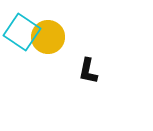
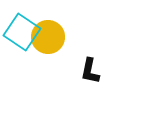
black L-shape: moved 2 px right
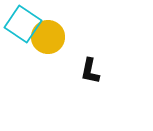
cyan square: moved 1 px right, 8 px up
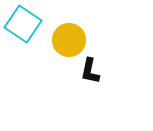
yellow circle: moved 21 px right, 3 px down
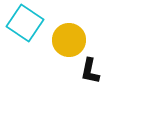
cyan square: moved 2 px right, 1 px up
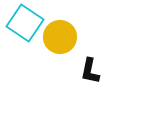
yellow circle: moved 9 px left, 3 px up
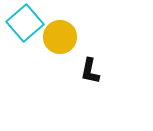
cyan square: rotated 15 degrees clockwise
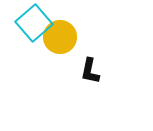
cyan square: moved 9 px right
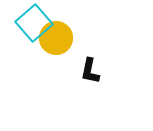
yellow circle: moved 4 px left, 1 px down
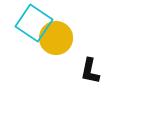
cyan square: rotated 15 degrees counterclockwise
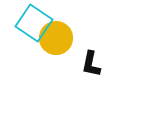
black L-shape: moved 1 px right, 7 px up
